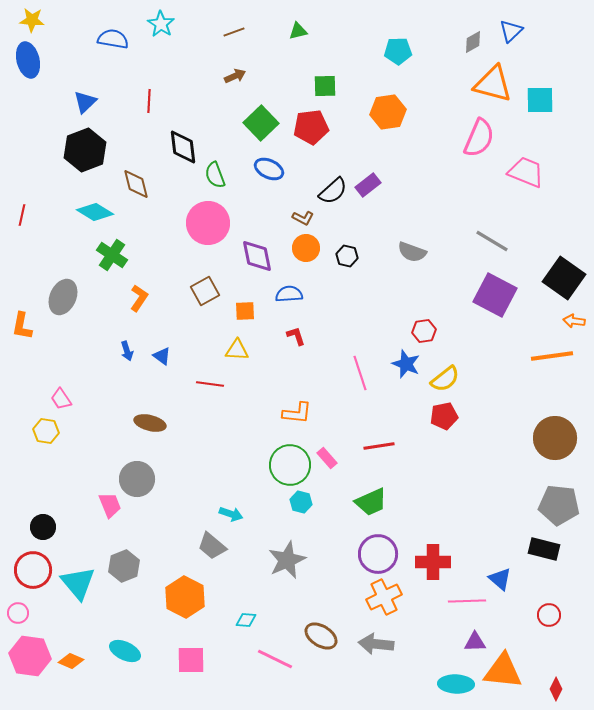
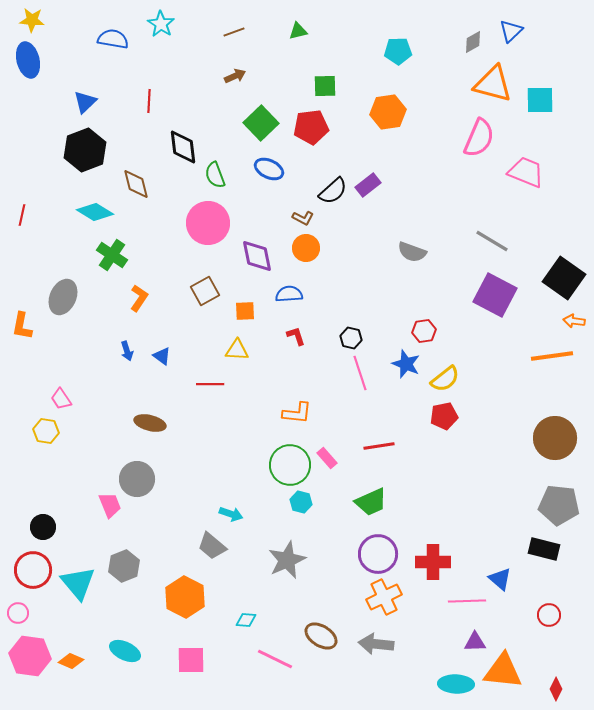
black hexagon at (347, 256): moved 4 px right, 82 px down
red line at (210, 384): rotated 8 degrees counterclockwise
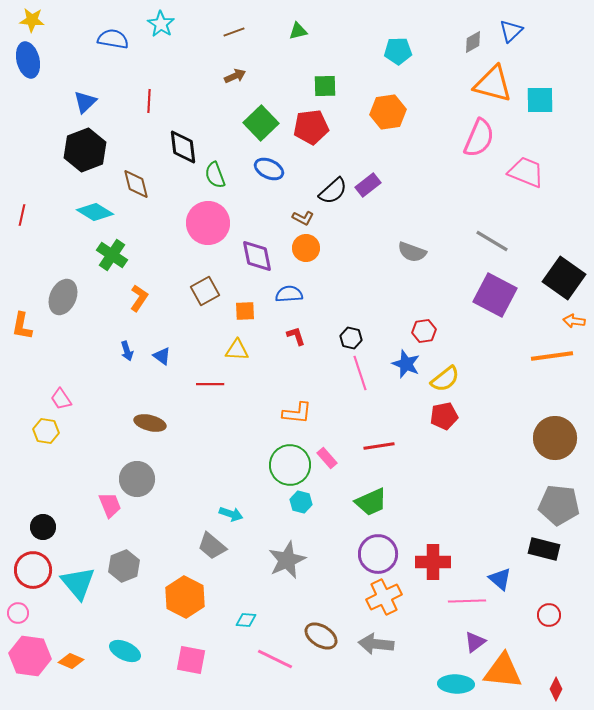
purple triangle at (475, 642): rotated 35 degrees counterclockwise
pink square at (191, 660): rotated 12 degrees clockwise
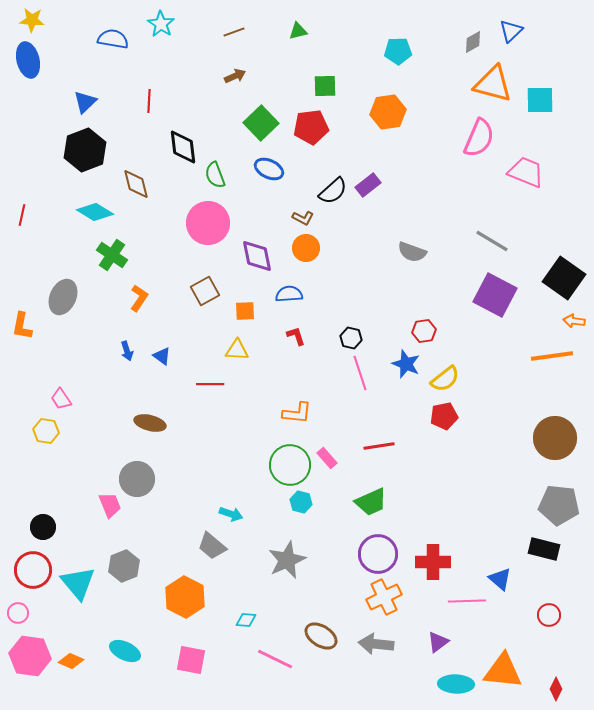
purple triangle at (475, 642): moved 37 px left
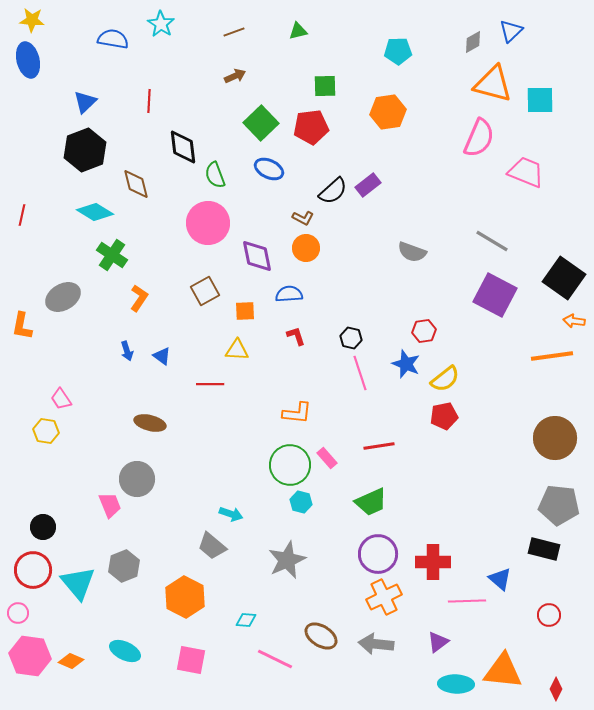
gray ellipse at (63, 297): rotated 36 degrees clockwise
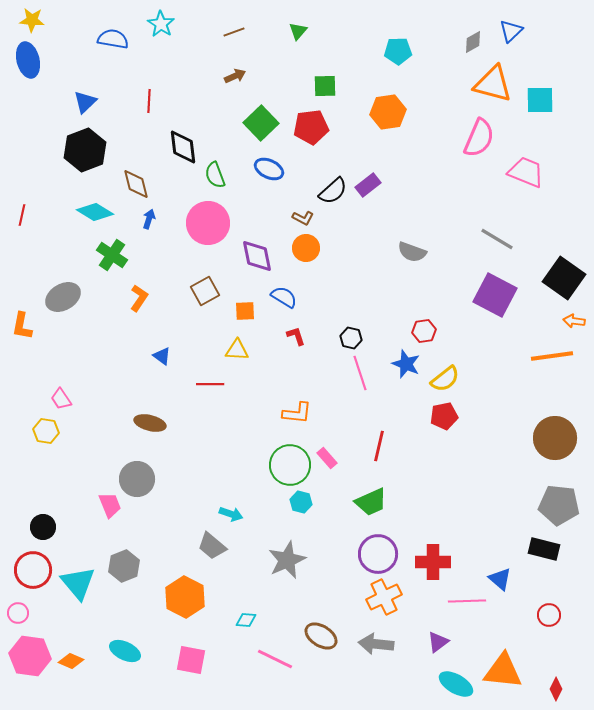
green triangle at (298, 31): rotated 36 degrees counterclockwise
gray line at (492, 241): moved 5 px right, 2 px up
blue semicircle at (289, 294): moved 5 px left, 3 px down; rotated 36 degrees clockwise
blue arrow at (127, 351): moved 22 px right, 132 px up; rotated 144 degrees counterclockwise
red line at (379, 446): rotated 68 degrees counterclockwise
cyan ellipse at (456, 684): rotated 28 degrees clockwise
